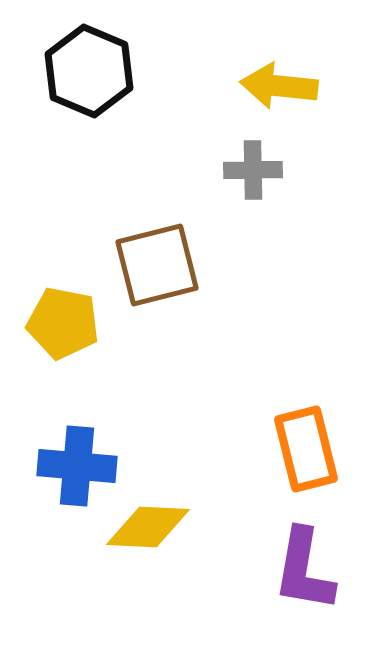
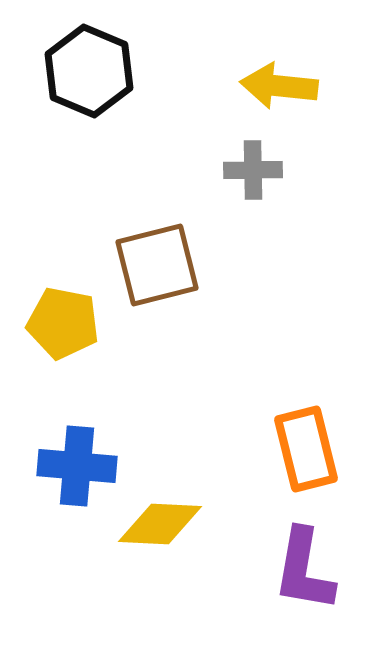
yellow diamond: moved 12 px right, 3 px up
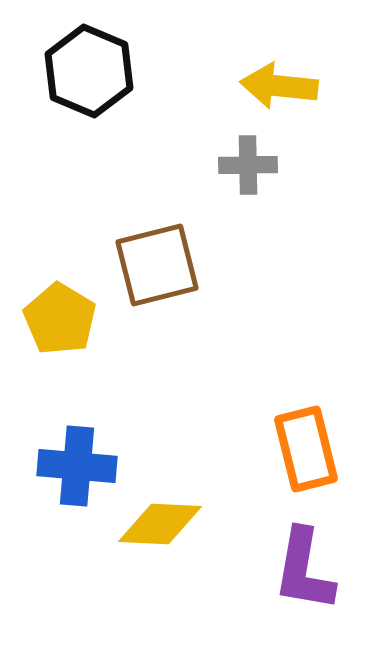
gray cross: moved 5 px left, 5 px up
yellow pentagon: moved 3 px left, 4 px up; rotated 20 degrees clockwise
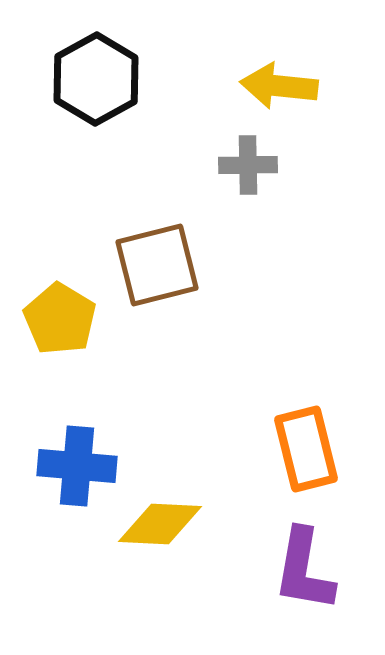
black hexagon: moved 7 px right, 8 px down; rotated 8 degrees clockwise
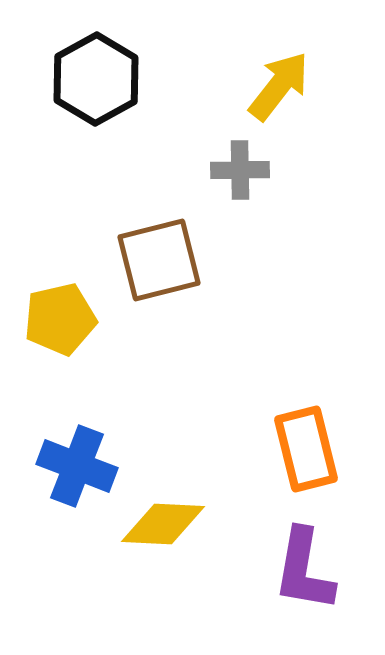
yellow arrow: rotated 122 degrees clockwise
gray cross: moved 8 px left, 5 px down
brown square: moved 2 px right, 5 px up
yellow pentagon: rotated 28 degrees clockwise
blue cross: rotated 16 degrees clockwise
yellow diamond: moved 3 px right
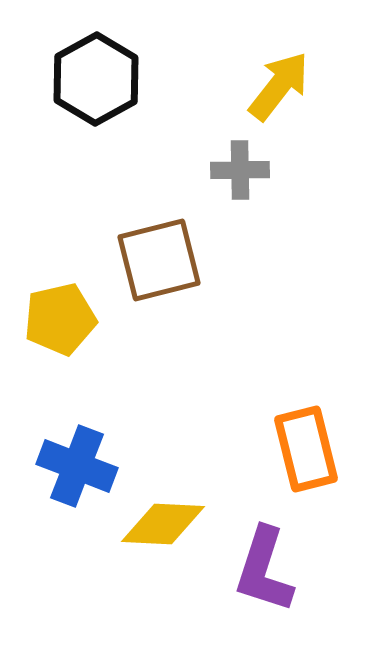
purple L-shape: moved 40 px left; rotated 8 degrees clockwise
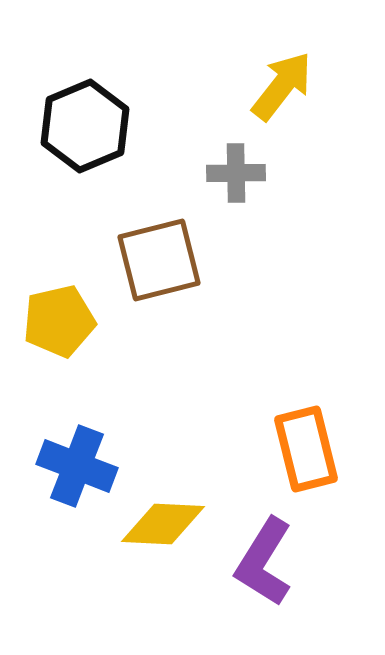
black hexagon: moved 11 px left, 47 px down; rotated 6 degrees clockwise
yellow arrow: moved 3 px right
gray cross: moved 4 px left, 3 px down
yellow pentagon: moved 1 px left, 2 px down
purple L-shape: moved 8 px up; rotated 14 degrees clockwise
